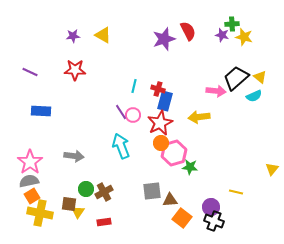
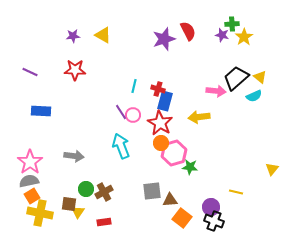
yellow star at (244, 37): rotated 24 degrees clockwise
red star at (160, 123): rotated 15 degrees counterclockwise
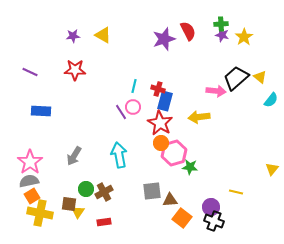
green cross at (232, 24): moved 11 px left
cyan semicircle at (254, 96): moved 17 px right, 4 px down; rotated 28 degrees counterclockwise
pink circle at (133, 115): moved 8 px up
cyan arrow at (121, 146): moved 2 px left, 9 px down; rotated 10 degrees clockwise
gray arrow at (74, 156): rotated 114 degrees clockwise
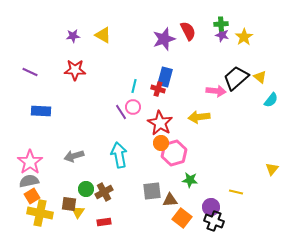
blue rectangle at (165, 101): moved 24 px up
gray arrow at (74, 156): rotated 42 degrees clockwise
green star at (190, 167): moved 13 px down
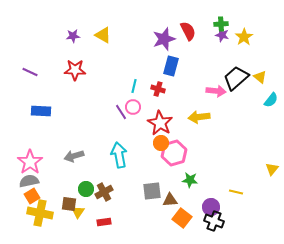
blue rectangle at (165, 77): moved 6 px right, 11 px up
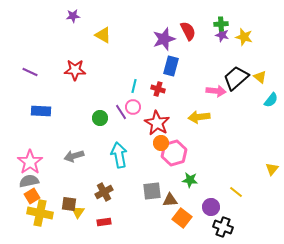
purple star at (73, 36): moved 20 px up
yellow star at (244, 37): rotated 24 degrees counterclockwise
red star at (160, 123): moved 3 px left
green circle at (86, 189): moved 14 px right, 71 px up
yellow line at (236, 192): rotated 24 degrees clockwise
black cross at (214, 221): moved 9 px right, 6 px down
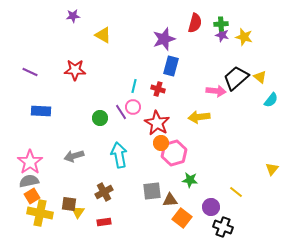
red semicircle at (188, 31): moved 7 px right, 8 px up; rotated 42 degrees clockwise
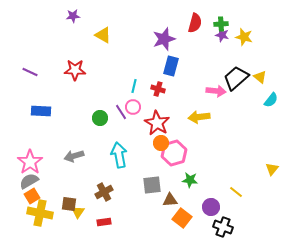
gray semicircle at (29, 181): rotated 18 degrees counterclockwise
gray square at (152, 191): moved 6 px up
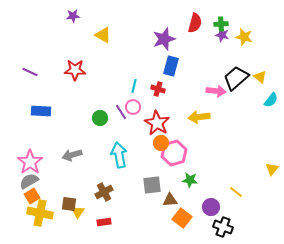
gray arrow at (74, 156): moved 2 px left, 1 px up
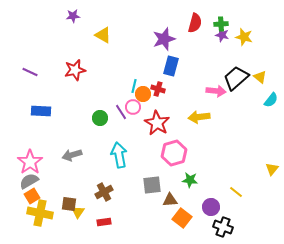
red star at (75, 70): rotated 15 degrees counterclockwise
orange circle at (161, 143): moved 18 px left, 49 px up
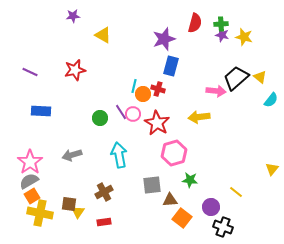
pink circle at (133, 107): moved 7 px down
